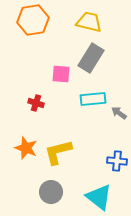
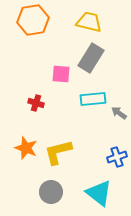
blue cross: moved 4 px up; rotated 24 degrees counterclockwise
cyan triangle: moved 4 px up
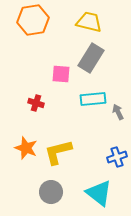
gray arrow: moved 1 px left, 1 px up; rotated 28 degrees clockwise
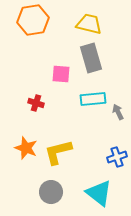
yellow trapezoid: moved 2 px down
gray rectangle: rotated 48 degrees counterclockwise
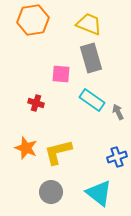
yellow trapezoid: rotated 8 degrees clockwise
cyan rectangle: moved 1 px left, 1 px down; rotated 40 degrees clockwise
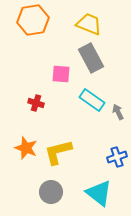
gray rectangle: rotated 12 degrees counterclockwise
